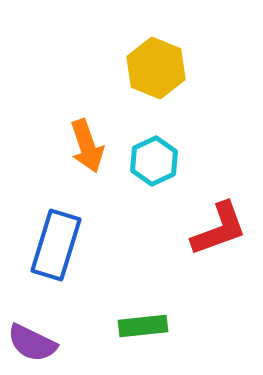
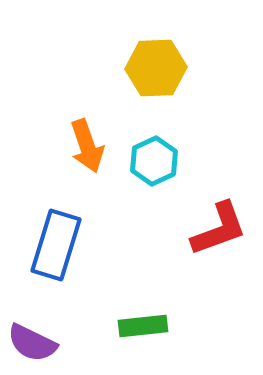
yellow hexagon: rotated 24 degrees counterclockwise
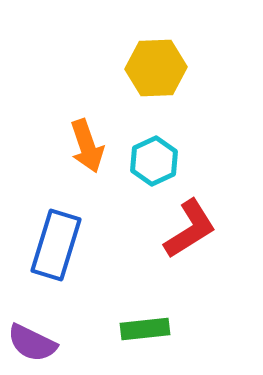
red L-shape: moved 29 px left; rotated 12 degrees counterclockwise
green rectangle: moved 2 px right, 3 px down
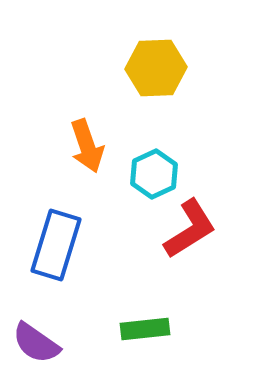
cyan hexagon: moved 13 px down
purple semicircle: moved 4 px right; rotated 9 degrees clockwise
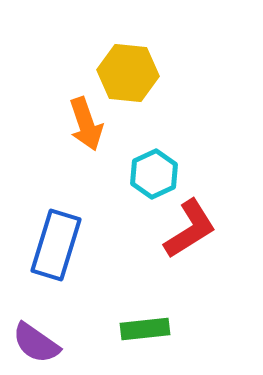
yellow hexagon: moved 28 px left, 5 px down; rotated 8 degrees clockwise
orange arrow: moved 1 px left, 22 px up
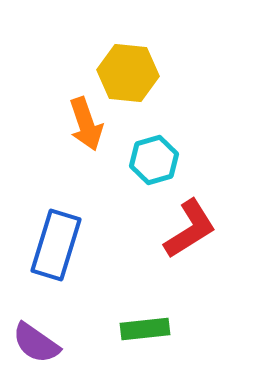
cyan hexagon: moved 14 px up; rotated 9 degrees clockwise
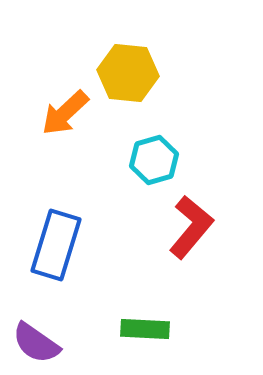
orange arrow: moved 21 px left, 11 px up; rotated 66 degrees clockwise
red L-shape: moved 1 px right, 2 px up; rotated 18 degrees counterclockwise
green rectangle: rotated 9 degrees clockwise
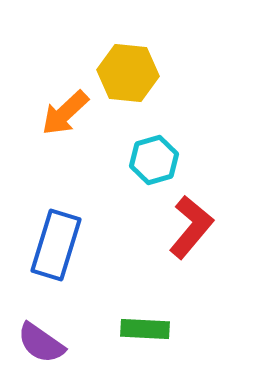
purple semicircle: moved 5 px right
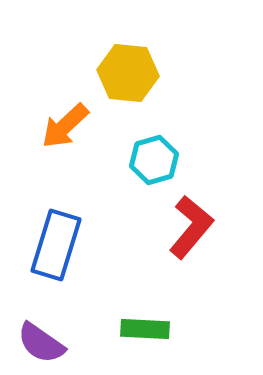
orange arrow: moved 13 px down
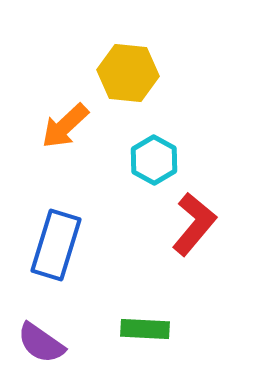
cyan hexagon: rotated 15 degrees counterclockwise
red L-shape: moved 3 px right, 3 px up
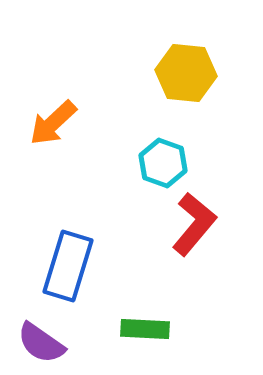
yellow hexagon: moved 58 px right
orange arrow: moved 12 px left, 3 px up
cyan hexagon: moved 9 px right, 3 px down; rotated 9 degrees counterclockwise
blue rectangle: moved 12 px right, 21 px down
